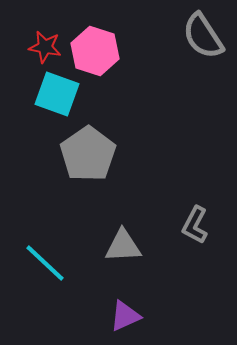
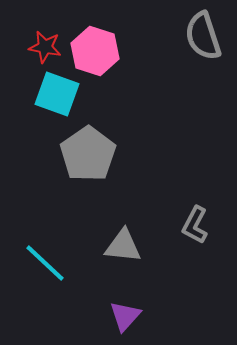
gray semicircle: rotated 15 degrees clockwise
gray triangle: rotated 9 degrees clockwise
purple triangle: rotated 24 degrees counterclockwise
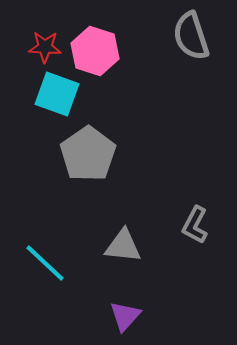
gray semicircle: moved 12 px left
red star: rotated 8 degrees counterclockwise
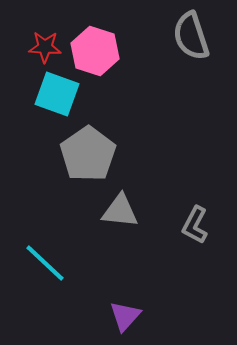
gray triangle: moved 3 px left, 35 px up
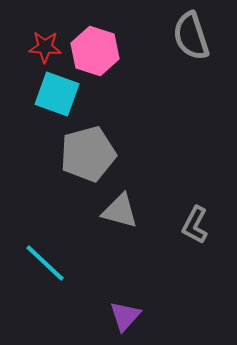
gray pentagon: rotated 20 degrees clockwise
gray triangle: rotated 9 degrees clockwise
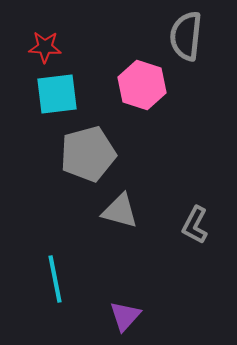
gray semicircle: moved 5 px left; rotated 24 degrees clockwise
pink hexagon: moved 47 px right, 34 px down
cyan square: rotated 27 degrees counterclockwise
cyan line: moved 10 px right, 16 px down; rotated 36 degrees clockwise
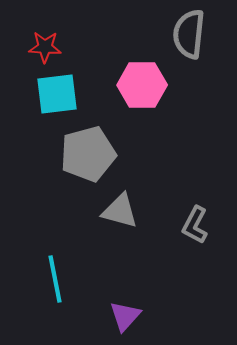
gray semicircle: moved 3 px right, 2 px up
pink hexagon: rotated 18 degrees counterclockwise
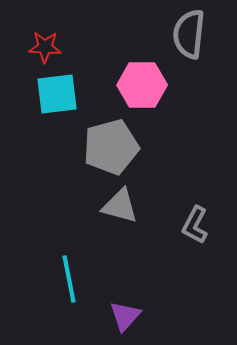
gray pentagon: moved 23 px right, 7 px up
gray triangle: moved 5 px up
cyan line: moved 14 px right
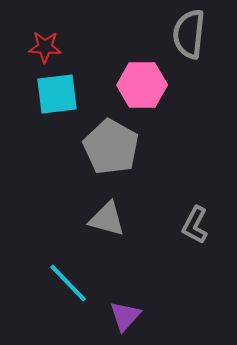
gray pentagon: rotated 28 degrees counterclockwise
gray triangle: moved 13 px left, 13 px down
cyan line: moved 1 px left, 4 px down; rotated 33 degrees counterclockwise
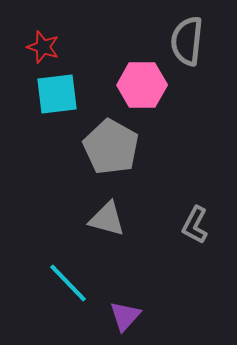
gray semicircle: moved 2 px left, 7 px down
red star: moved 2 px left; rotated 16 degrees clockwise
